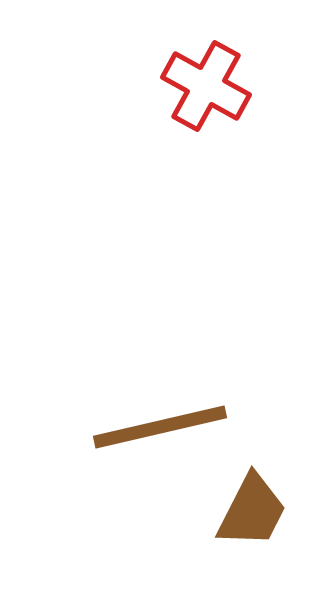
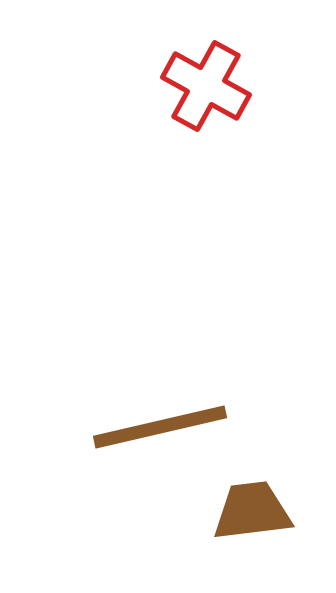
brown trapezoid: rotated 124 degrees counterclockwise
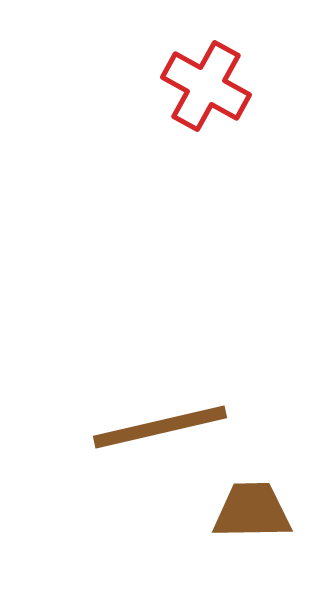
brown trapezoid: rotated 6 degrees clockwise
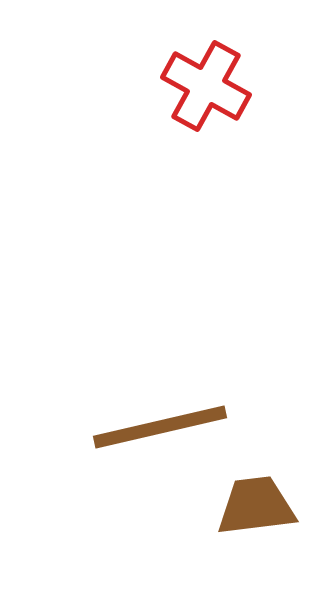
brown trapezoid: moved 4 px right, 5 px up; rotated 6 degrees counterclockwise
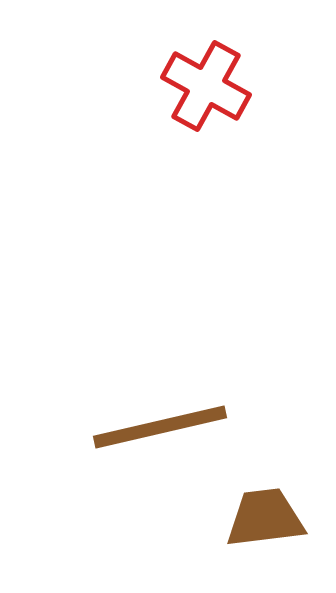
brown trapezoid: moved 9 px right, 12 px down
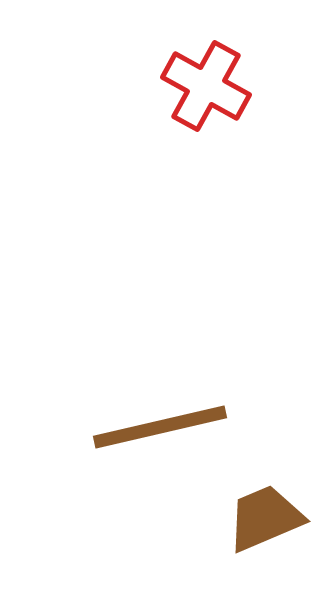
brown trapezoid: rotated 16 degrees counterclockwise
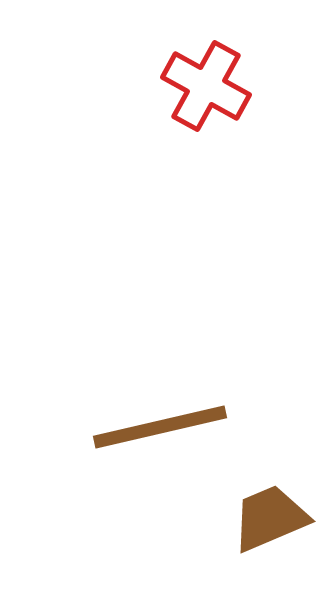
brown trapezoid: moved 5 px right
